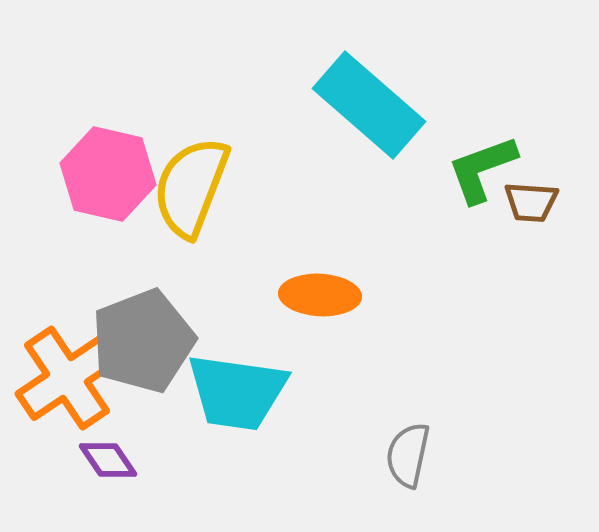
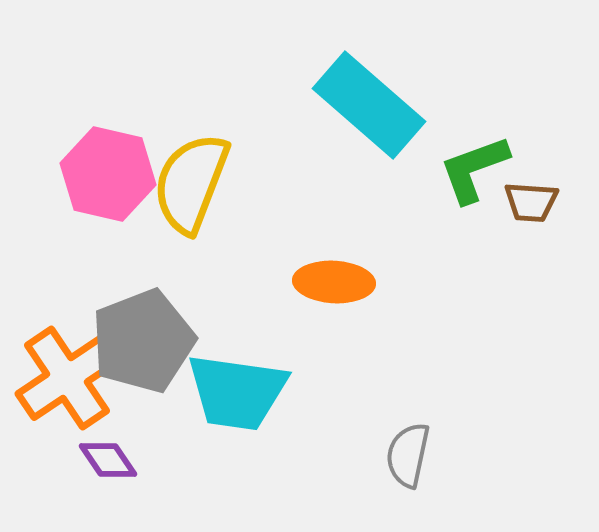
green L-shape: moved 8 px left
yellow semicircle: moved 4 px up
orange ellipse: moved 14 px right, 13 px up
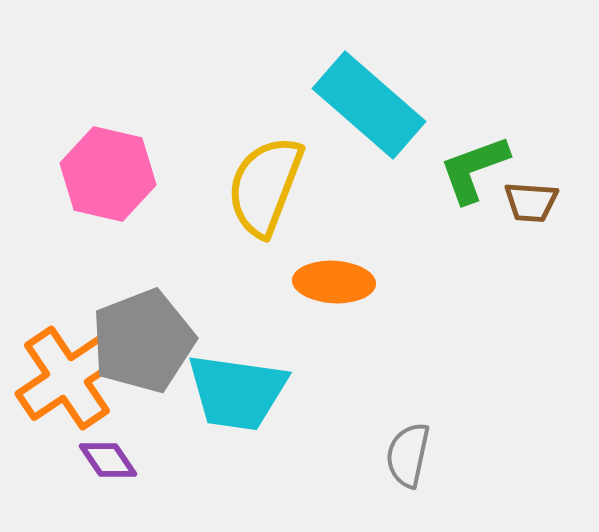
yellow semicircle: moved 74 px right, 3 px down
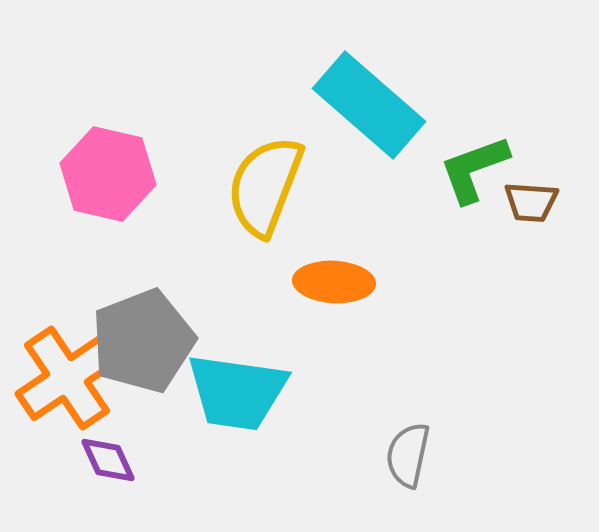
purple diamond: rotated 10 degrees clockwise
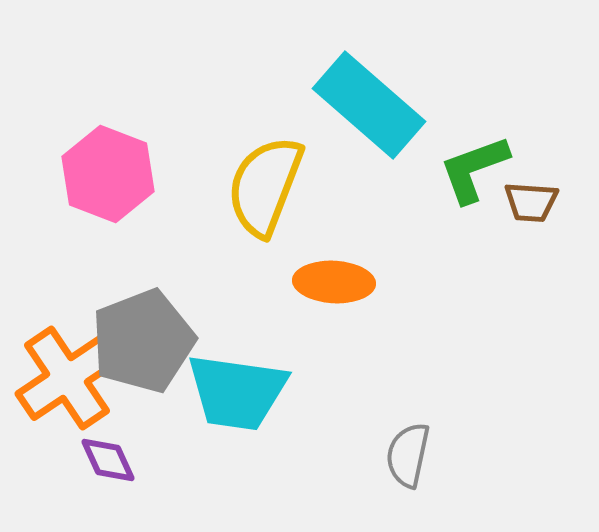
pink hexagon: rotated 8 degrees clockwise
